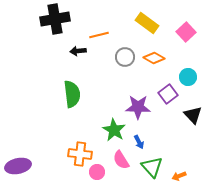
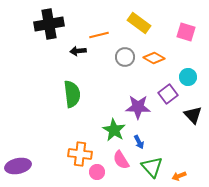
black cross: moved 6 px left, 5 px down
yellow rectangle: moved 8 px left
pink square: rotated 30 degrees counterclockwise
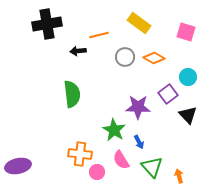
black cross: moved 2 px left
black triangle: moved 5 px left
orange arrow: rotated 96 degrees clockwise
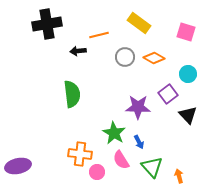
cyan circle: moved 3 px up
green star: moved 3 px down
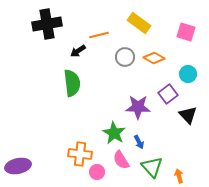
black arrow: rotated 28 degrees counterclockwise
green semicircle: moved 11 px up
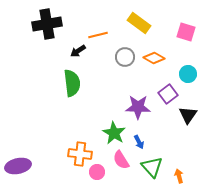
orange line: moved 1 px left
black triangle: rotated 18 degrees clockwise
